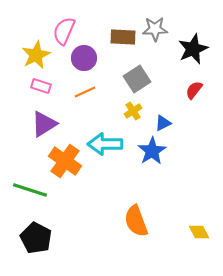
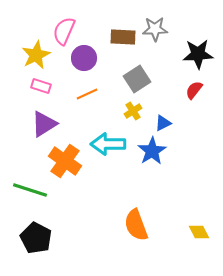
black star: moved 5 px right, 5 px down; rotated 20 degrees clockwise
orange line: moved 2 px right, 2 px down
cyan arrow: moved 3 px right
orange semicircle: moved 4 px down
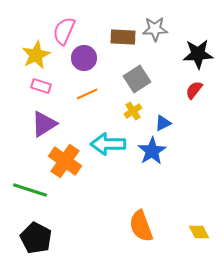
orange semicircle: moved 5 px right, 1 px down
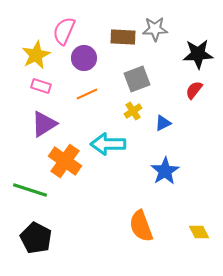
gray square: rotated 12 degrees clockwise
blue star: moved 13 px right, 20 px down
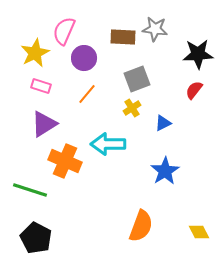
gray star: rotated 10 degrees clockwise
yellow star: moved 1 px left, 2 px up
orange line: rotated 25 degrees counterclockwise
yellow cross: moved 1 px left, 3 px up
orange cross: rotated 12 degrees counterclockwise
orange semicircle: rotated 140 degrees counterclockwise
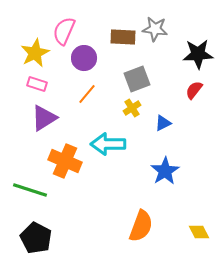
pink rectangle: moved 4 px left, 2 px up
purple triangle: moved 6 px up
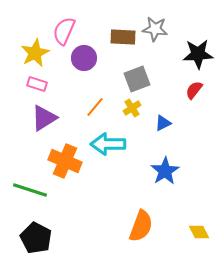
orange line: moved 8 px right, 13 px down
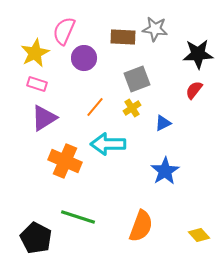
green line: moved 48 px right, 27 px down
yellow diamond: moved 3 px down; rotated 15 degrees counterclockwise
